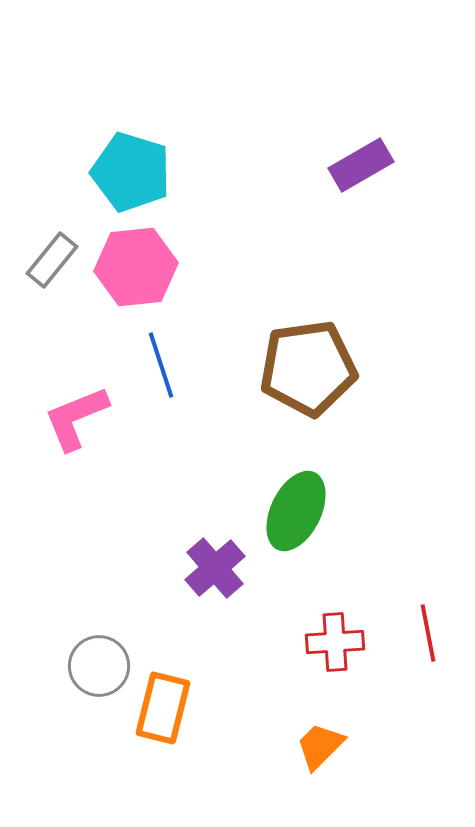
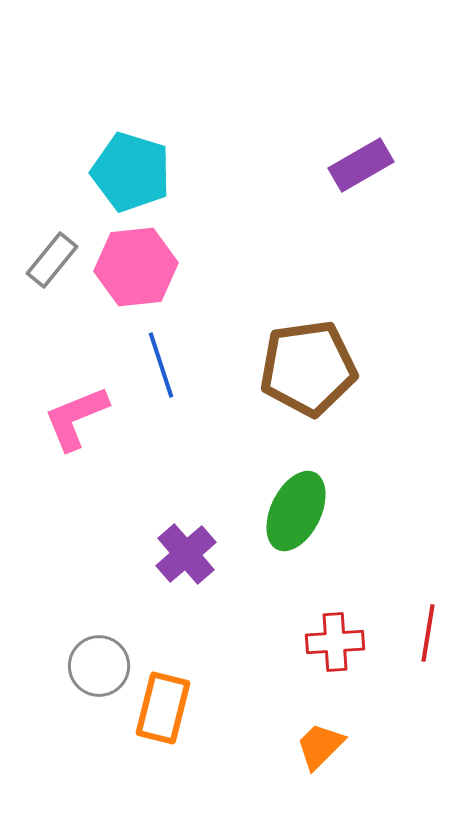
purple cross: moved 29 px left, 14 px up
red line: rotated 20 degrees clockwise
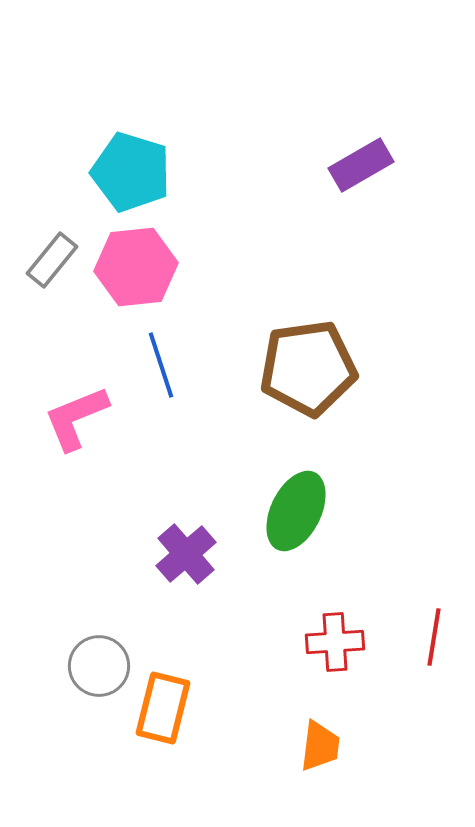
red line: moved 6 px right, 4 px down
orange trapezoid: rotated 142 degrees clockwise
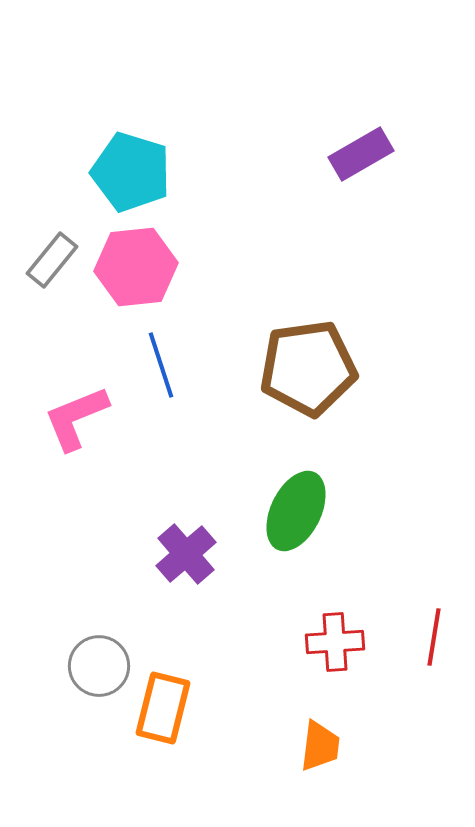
purple rectangle: moved 11 px up
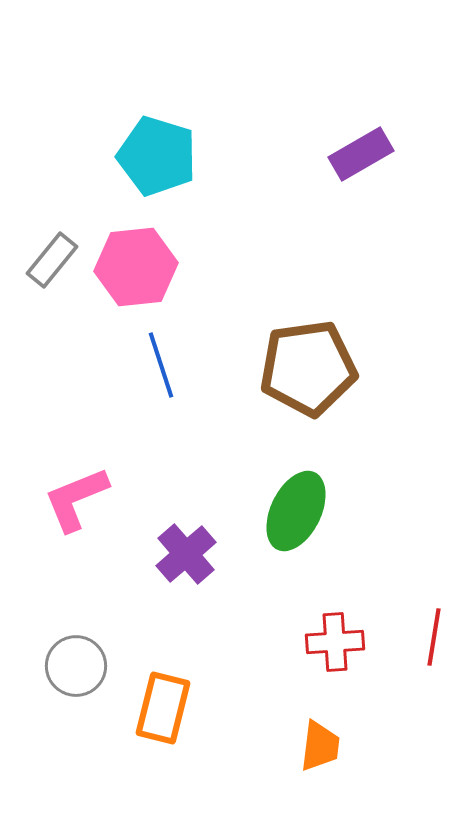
cyan pentagon: moved 26 px right, 16 px up
pink L-shape: moved 81 px down
gray circle: moved 23 px left
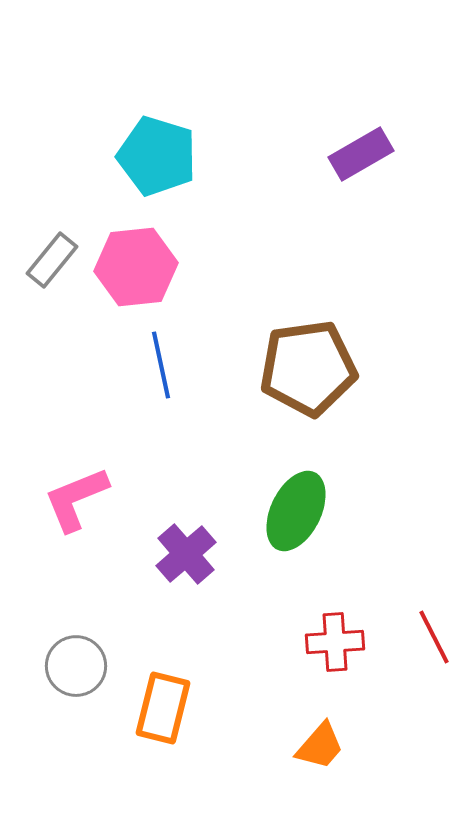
blue line: rotated 6 degrees clockwise
red line: rotated 36 degrees counterclockwise
orange trapezoid: rotated 34 degrees clockwise
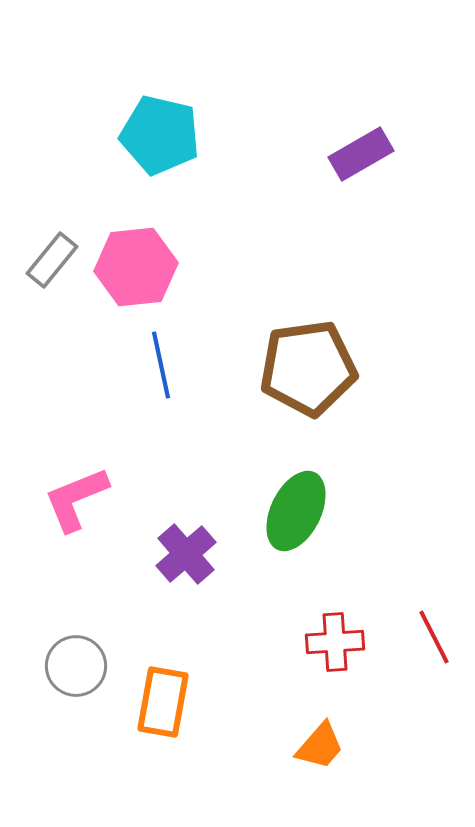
cyan pentagon: moved 3 px right, 21 px up; rotated 4 degrees counterclockwise
orange rectangle: moved 6 px up; rotated 4 degrees counterclockwise
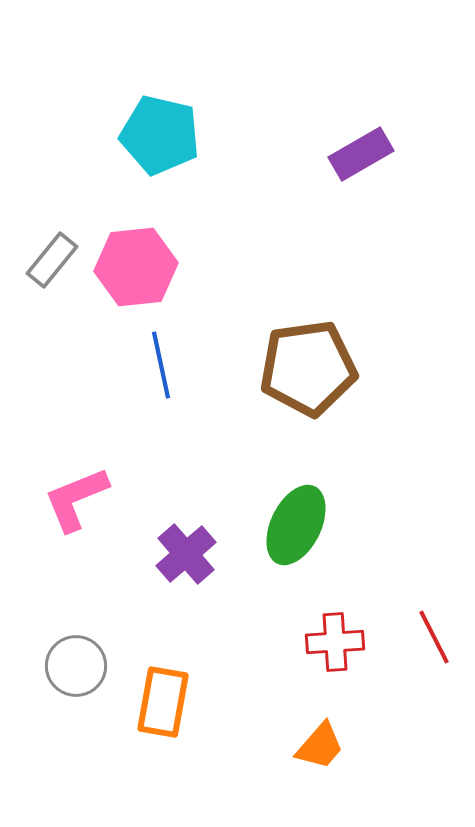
green ellipse: moved 14 px down
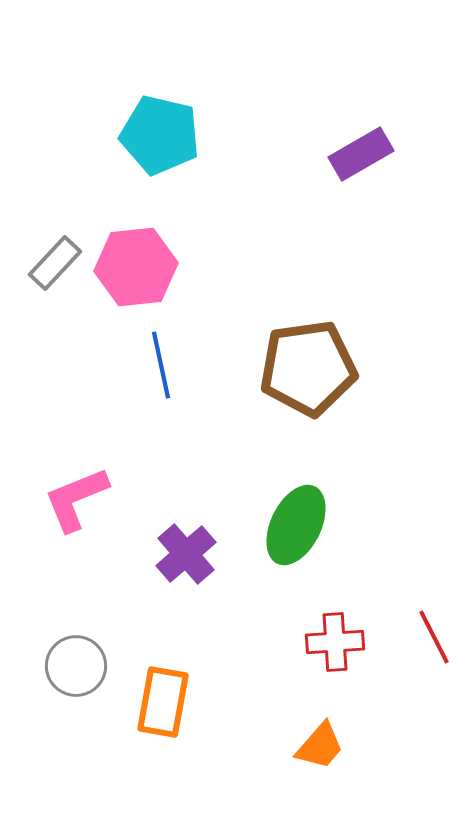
gray rectangle: moved 3 px right, 3 px down; rotated 4 degrees clockwise
